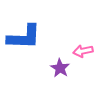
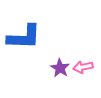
pink arrow: moved 16 px down
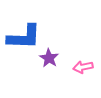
purple star: moved 11 px left, 10 px up
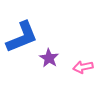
blue L-shape: moved 2 px left; rotated 24 degrees counterclockwise
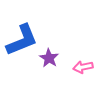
blue L-shape: moved 3 px down
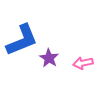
pink arrow: moved 4 px up
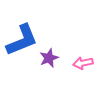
purple star: rotated 18 degrees clockwise
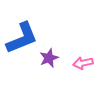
blue L-shape: moved 2 px up
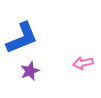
purple star: moved 19 px left, 13 px down
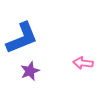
pink arrow: rotated 18 degrees clockwise
